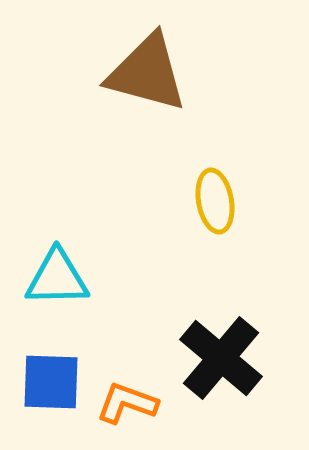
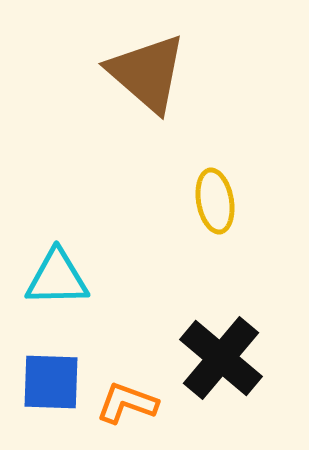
brown triangle: rotated 26 degrees clockwise
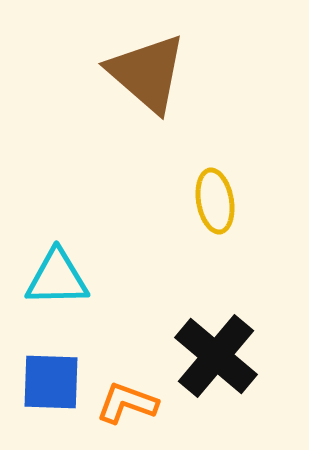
black cross: moved 5 px left, 2 px up
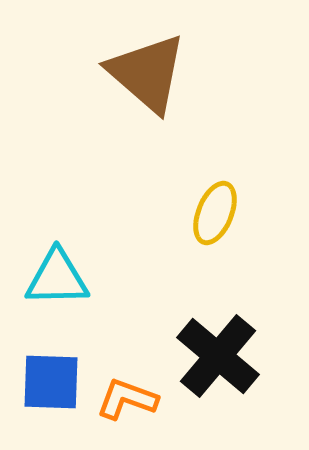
yellow ellipse: moved 12 px down; rotated 32 degrees clockwise
black cross: moved 2 px right
orange L-shape: moved 4 px up
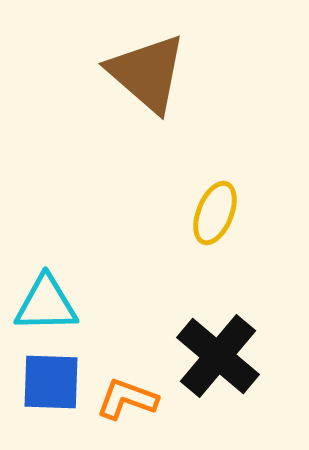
cyan triangle: moved 11 px left, 26 px down
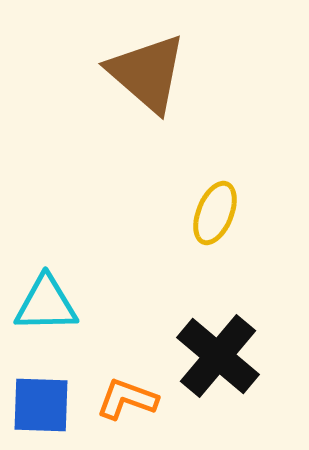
blue square: moved 10 px left, 23 px down
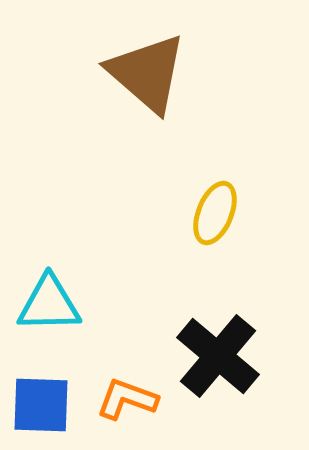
cyan triangle: moved 3 px right
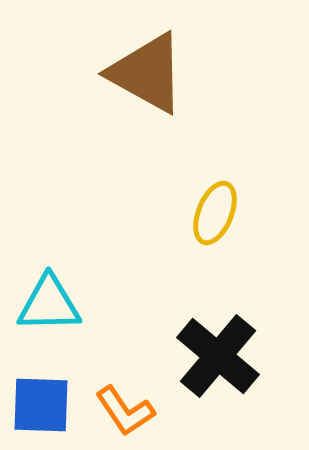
brown triangle: rotated 12 degrees counterclockwise
orange L-shape: moved 2 px left, 12 px down; rotated 144 degrees counterclockwise
